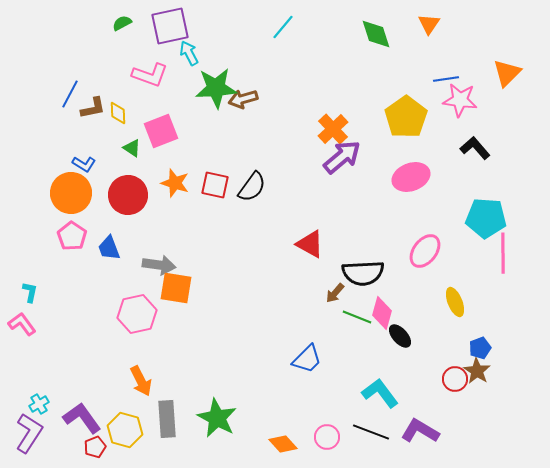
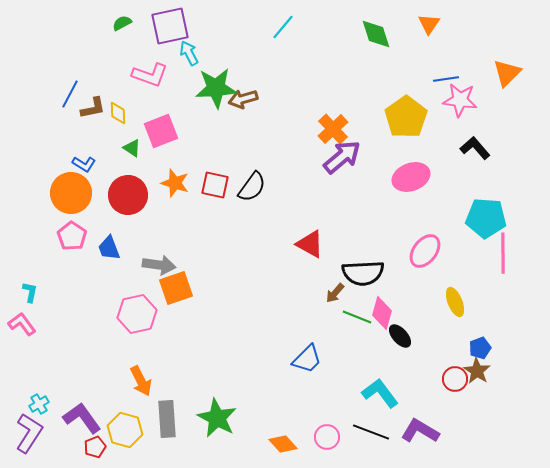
orange square at (176, 288): rotated 28 degrees counterclockwise
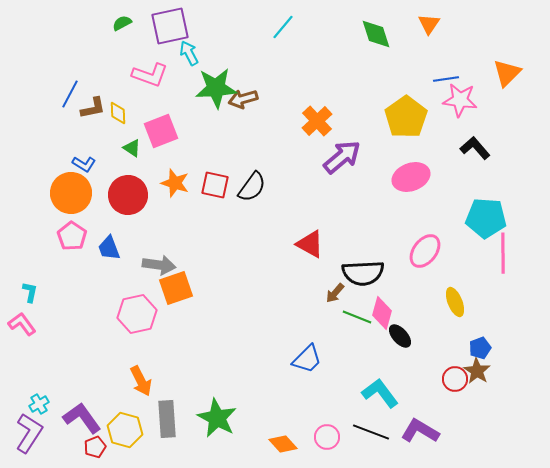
orange cross at (333, 129): moved 16 px left, 8 px up
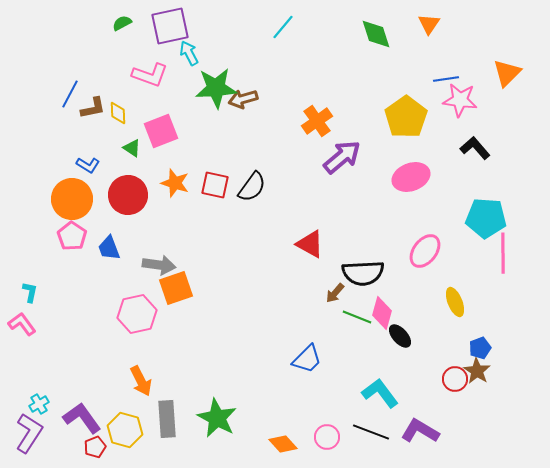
orange cross at (317, 121): rotated 8 degrees clockwise
blue L-shape at (84, 164): moved 4 px right, 1 px down
orange circle at (71, 193): moved 1 px right, 6 px down
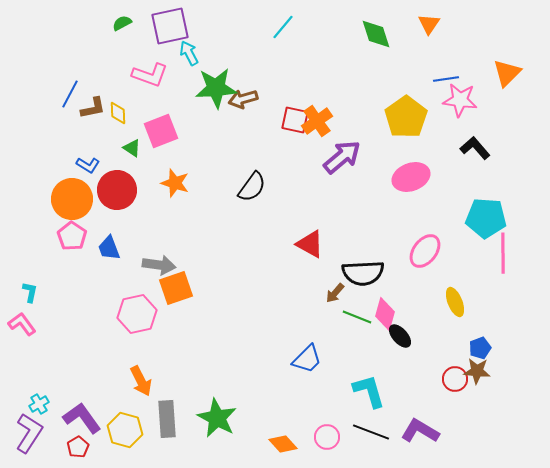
red square at (215, 185): moved 80 px right, 65 px up
red circle at (128, 195): moved 11 px left, 5 px up
pink diamond at (382, 313): moved 3 px right, 1 px down
brown star at (477, 371): rotated 28 degrees counterclockwise
cyan L-shape at (380, 393): moved 11 px left, 2 px up; rotated 21 degrees clockwise
red pentagon at (95, 447): moved 17 px left; rotated 10 degrees counterclockwise
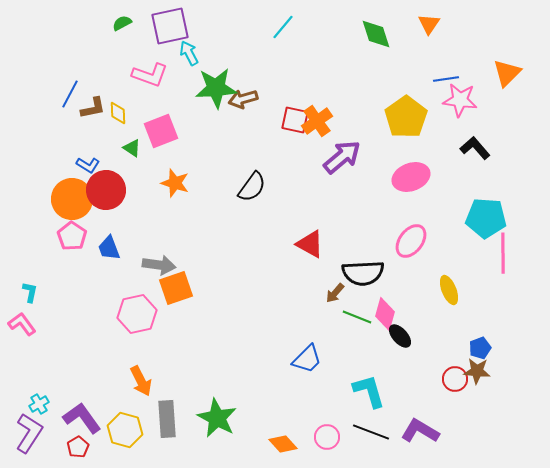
red circle at (117, 190): moved 11 px left
pink ellipse at (425, 251): moved 14 px left, 10 px up
yellow ellipse at (455, 302): moved 6 px left, 12 px up
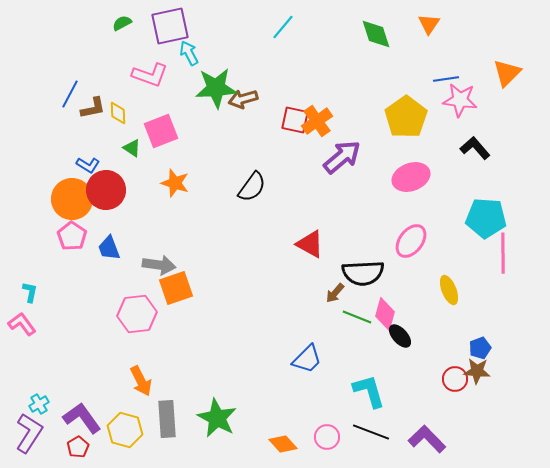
pink hexagon at (137, 314): rotated 6 degrees clockwise
purple L-shape at (420, 431): moved 7 px right, 8 px down; rotated 15 degrees clockwise
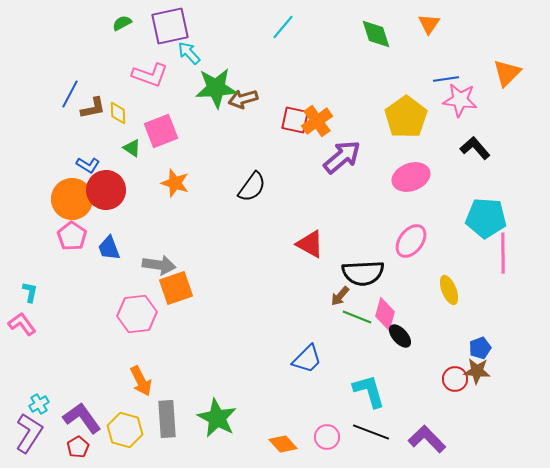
cyan arrow at (189, 53): rotated 15 degrees counterclockwise
brown arrow at (335, 293): moved 5 px right, 3 px down
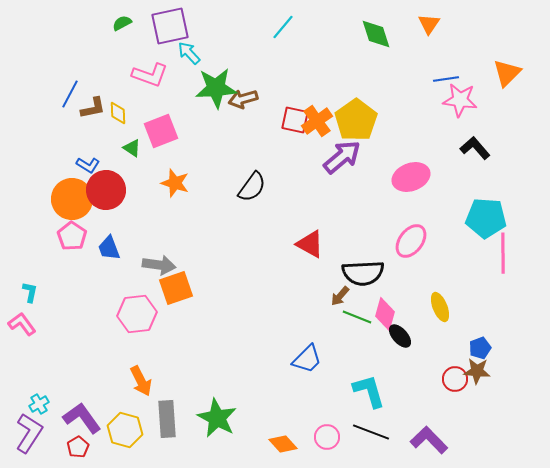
yellow pentagon at (406, 117): moved 50 px left, 3 px down
yellow ellipse at (449, 290): moved 9 px left, 17 px down
purple L-shape at (427, 439): moved 2 px right, 1 px down
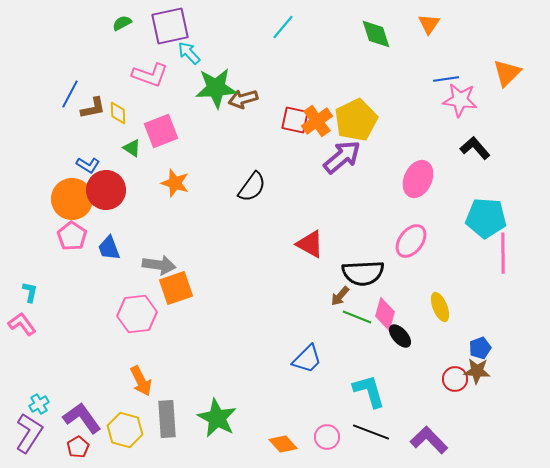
yellow pentagon at (356, 120): rotated 9 degrees clockwise
pink ellipse at (411, 177): moved 7 px right, 2 px down; rotated 45 degrees counterclockwise
